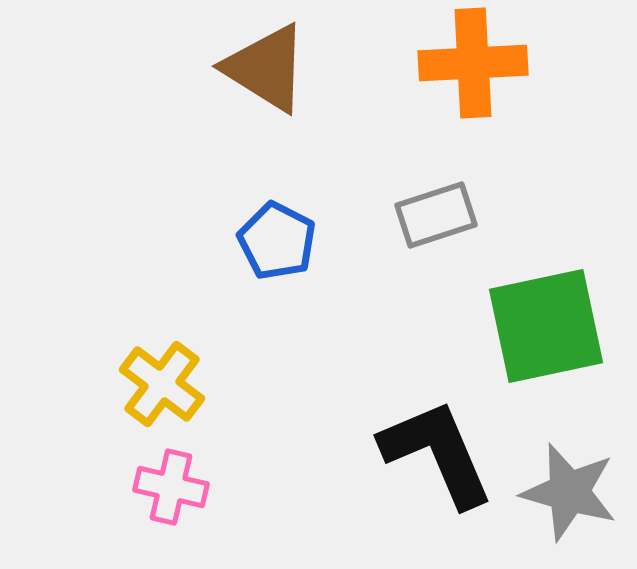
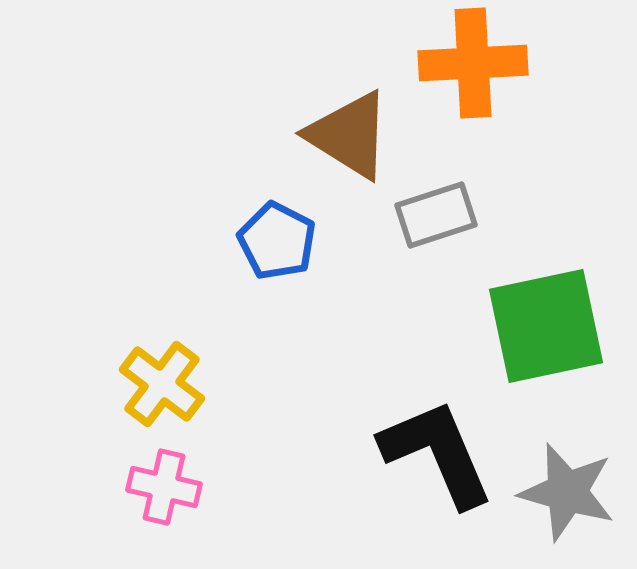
brown triangle: moved 83 px right, 67 px down
pink cross: moved 7 px left
gray star: moved 2 px left
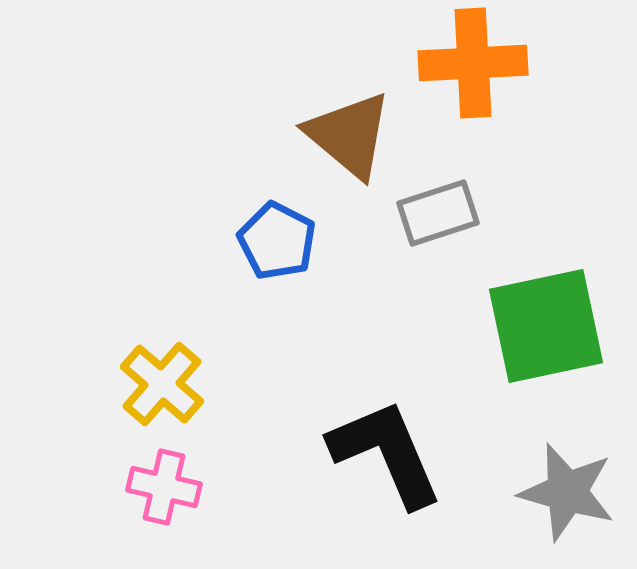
brown triangle: rotated 8 degrees clockwise
gray rectangle: moved 2 px right, 2 px up
yellow cross: rotated 4 degrees clockwise
black L-shape: moved 51 px left
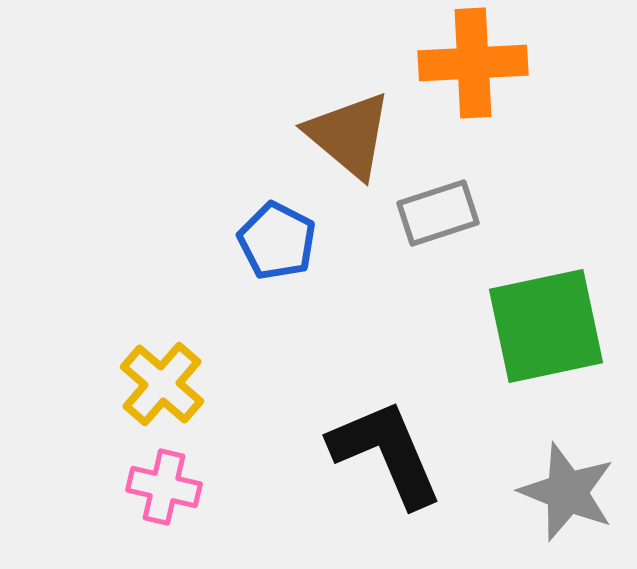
gray star: rotated 6 degrees clockwise
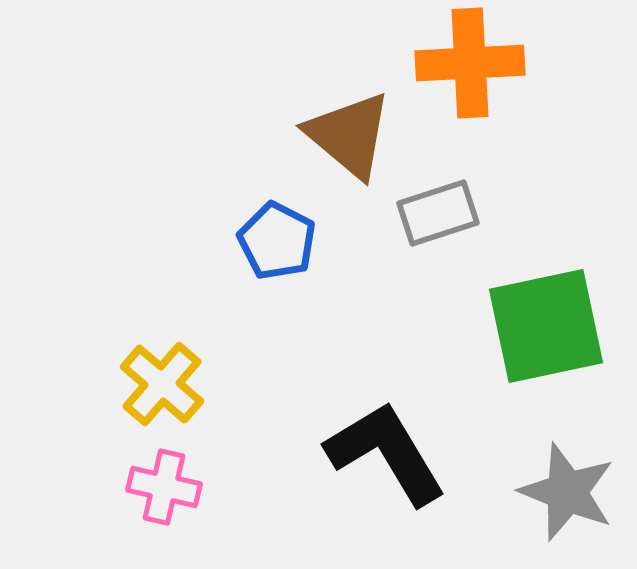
orange cross: moved 3 px left
black L-shape: rotated 8 degrees counterclockwise
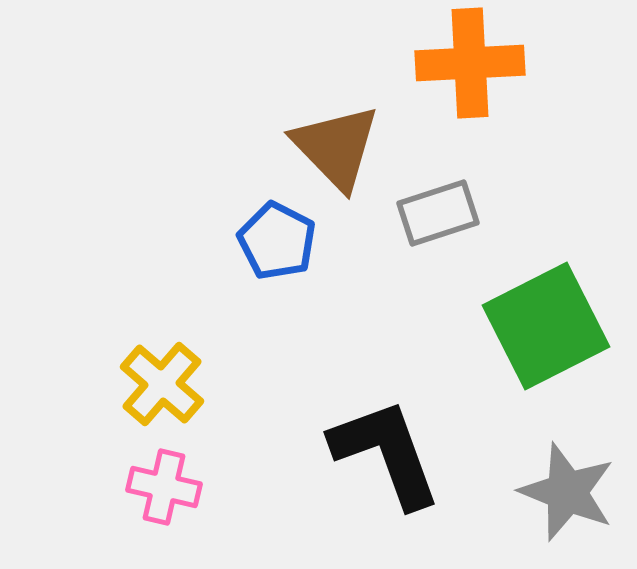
brown triangle: moved 13 px left, 12 px down; rotated 6 degrees clockwise
green square: rotated 15 degrees counterclockwise
black L-shape: rotated 11 degrees clockwise
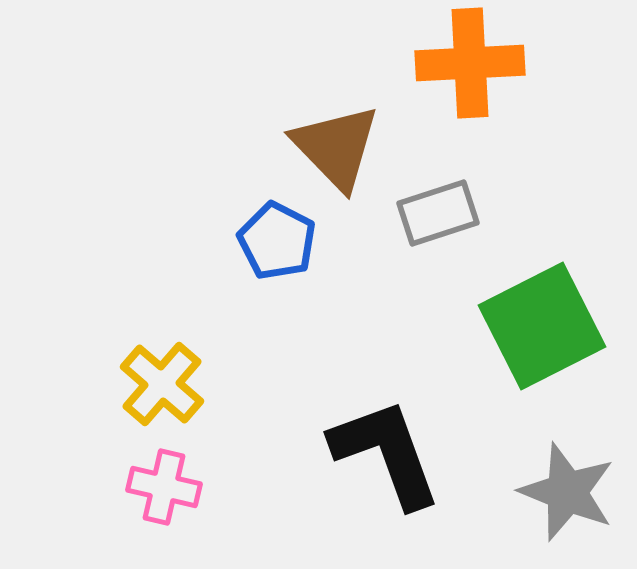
green square: moved 4 px left
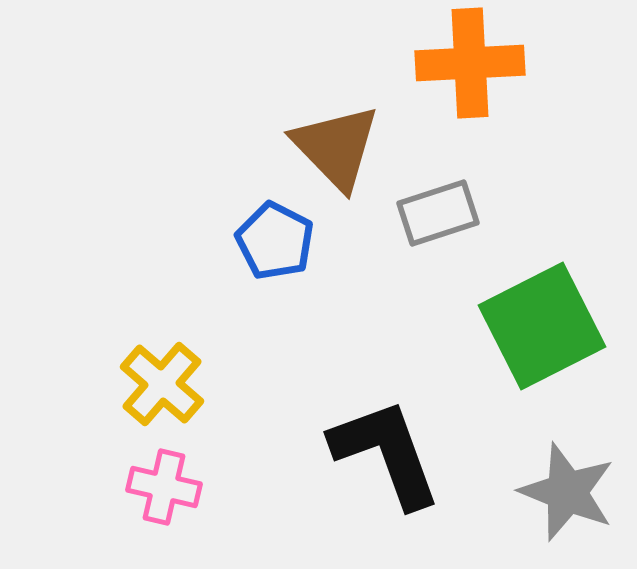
blue pentagon: moved 2 px left
